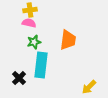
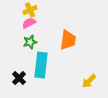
yellow cross: rotated 16 degrees counterclockwise
pink semicircle: rotated 40 degrees counterclockwise
green star: moved 4 px left
yellow arrow: moved 6 px up
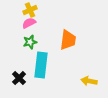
yellow arrow: rotated 56 degrees clockwise
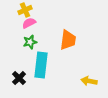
yellow cross: moved 5 px left
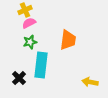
yellow arrow: moved 1 px right, 1 px down
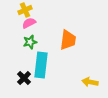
black cross: moved 5 px right
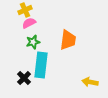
green star: moved 3 px right
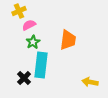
yellow cross: moved 6 px left, 1 px down
pink semicircle: moved 2 px down
green star: rotated 16 degrees counterclockwise
